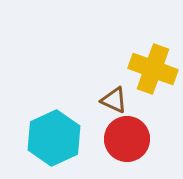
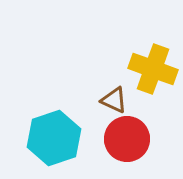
cyan hexagon: rotated 6 degrees clockwise
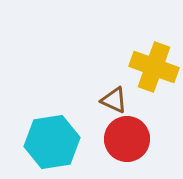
yellow cross: moved 1 px right, 2 px up
cyan hexagon: moved 2 px left, 4 px down; rotated 10 degrees clockwise
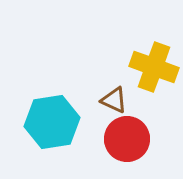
cyan hexagon: moved 20 px up
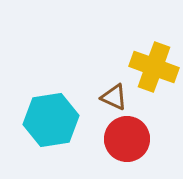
brown triangle: moved 3 px up
cyan hexagon: moved 1 px left, 2 px up
